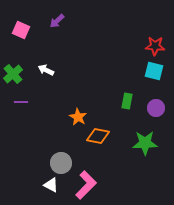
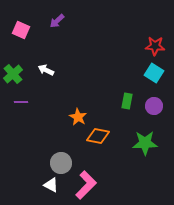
cyan square: moved 2 px down; rotated 18 degrees clockwise
purple circle: moved 2 px left, 2 px up
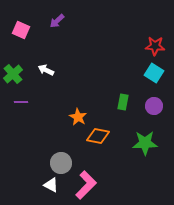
green rectangle: moved 4 px left, 1 px down
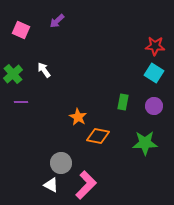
white arrow: moved 2 px left; rotated 28 degrees clockwise
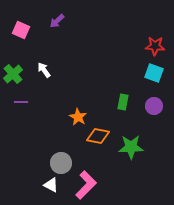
cyan square: rotated 12 degrees counterclockwise
green star: moved 14 px left, 4 px down
